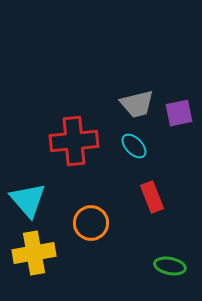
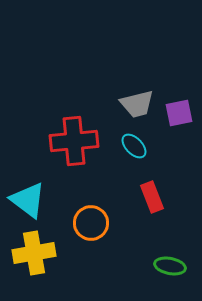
cyan triangle: rotated 12 degrees counterclockwise
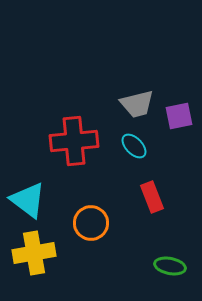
purple square: moved 3 px down
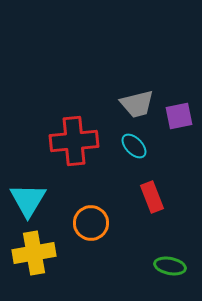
cyan triangle: rotated 24 degrees clockwise
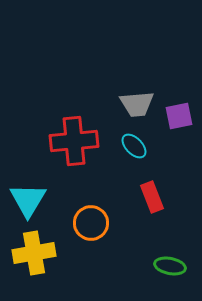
gray trapezoid: rotated 9 degrees clockwise
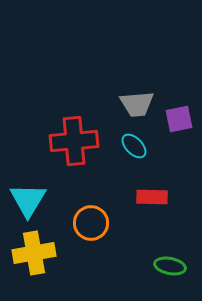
purple square: moved 3 px down
red rectangle: rotated 68 degrees counterclockwise
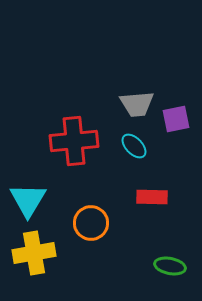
purple square: moved 3 px left
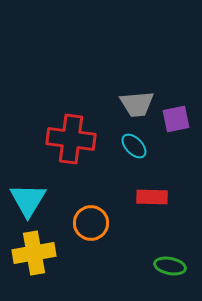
red cross: moved 3 px left, 2 px up; rotated 12 degrees clockwise
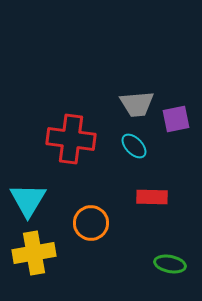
green ellipse: moved 2 px up
